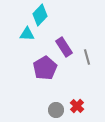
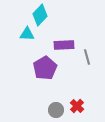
purple rectangle: moved 2 px up; rotated 60 degrees counterclockwise
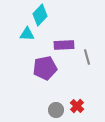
purple pentagon: rotated 20 degrees clockwise
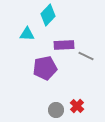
cyan diamond: moved 8 px right
gray line: moved 1 px left, 1 px up; rotated 49 degrees counterclockwise
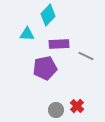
purple rectangle: moved 5 px left, 1 px up
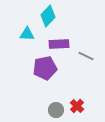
cyan diamond: moved 1 px down
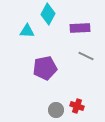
cyan diamond: moved 2 px up; rotated 15 degrees counterclockwise
cyan triangle: moved 3 px up
purple rectangle: moved 21 px right, 16 px up
red cross: rotated 24 degrees counterclockwise
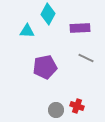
gray line: moved 2 px down
purple pentagon: moved 1 px up
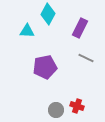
purple rectangle: rotated 60 degrees counterclockwise
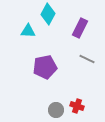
cyan triangle: moved 1 px right
gray line: moved 1 px right, 1 px down
